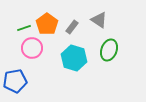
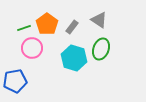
green ellipse: moved 8 px left, 1 px up
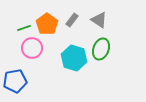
gray rectangle: moved 7 px up
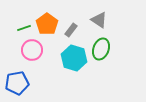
gray rectangle: moved 1 px left, 10 px down
pink circle: moved 2 px down
blue pentagon: moved 2 px right, 2 px down
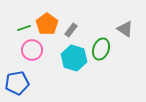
gray triangle: moved 26 px right, 9 px down
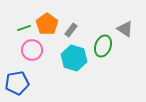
green ellipse: moved 2 px right, 3 px up
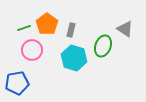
gray rectangle: rotated 24 degrees counterclockwise
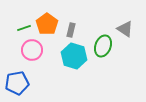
cyan hexagon: moved 2 px up
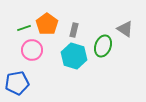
gray rectangle: moved 3 px right
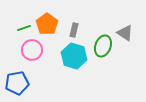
gray triangle: moved 4 px down
